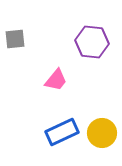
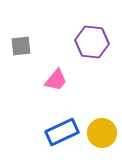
gray square: moved 6 px right, 7 px down
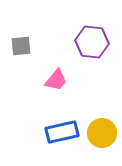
blue rectangle: rotated 12 degrees clockwise
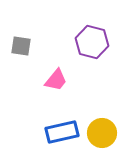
purple hexagon: rotated 8 degrees clockwise
gray square: rotated 15 degrees clockwise
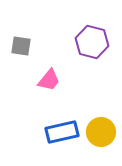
pink trapezoid: moved 7 px left
yellow circle: moved 1 px left, 1 px up
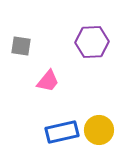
purple hexagon: rotated 16 degrees counterclockwise
pink trapezoid: moved 1 px left, 1 px down
yellow circle: moved 2 px left, 2 px up
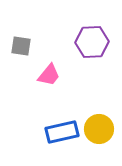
pink trapezoid: moved 1 px right, 6 px up
yellow circle: moved 1 px up
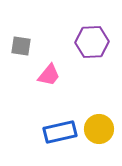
blue rectangle: moved 2 px left
